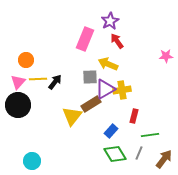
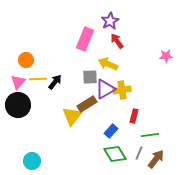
brown rectangle: moved 4 px left
brown arrow: moved 8 px left
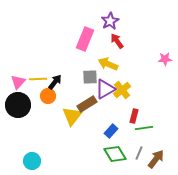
pink star: moved 1 px left, 3 px down
orange circle: moved 22 px right, 36 px down
yellow cross: rotated 30 degrees counterclockwise
green line: moved 6 px left, 7 px up
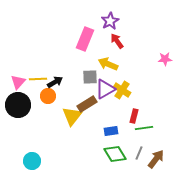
black arrow: rotated 21 degrees clockwise
yellow cross: rotated 18 degrees counterclockwise
blue rectangle: rotated 40 degrees clockwise
